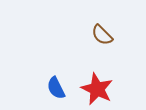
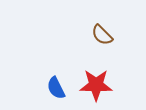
red star: moved 1 px left, 4 px up; rotated 24 degrees counterclockwise
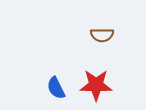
brown semicircle: rotated 45 degrees counterclockwise
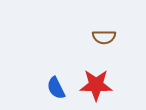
brown semicircle: moved 2 px right, 2 px down
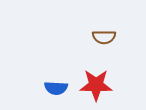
blue semicircle: rotated 60 degrees counterclockwise
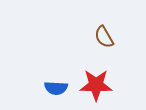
brown semicircle: rotated 60 degrees clockwise
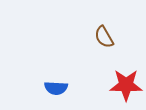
red star: moved 30 px right
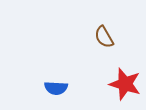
red star: moved 1 px left, 1 px up; rotated 16 degrees clockwise
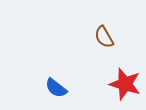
blue semicircle: rotated 35 degrees clockwise
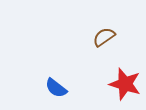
brown semicircle: rotated 85 degrees clockwise
